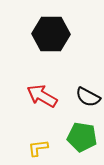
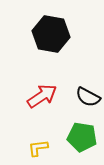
black hexagon: rotated 9 degrees clockwise
red arrow: rotated 116 degrees clockwise
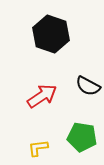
black hexagon: rotated 9 degrees clockwise
black semicircle: moved 11 px up
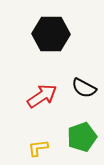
black hexagon: rotated 18 degrees counterclockwise
black semicircle: moved 4 px left, 2 px down
green pentagon: rotated 28 degrees counterclockwise
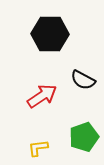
black hexagon: moved 1 px left
black semicircle: moved 1 px left, 8 px up
green pentagon: moved 2 px right
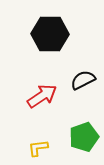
black semicircle: rotated 125 degrees clockwise
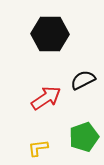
red arrow: moved 4 px right, 2 px down
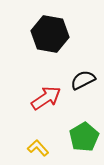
black hexagon: rotated 9 degrees clockwise
green pentagon: rotated 12 degrees counterclockwise
yellow L-shape: rotated 55 degrees clockwise
